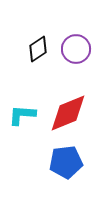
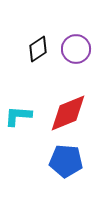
cyan L-shape: moved 4 px left, 1 px down
blue pentagon: moved 1 px up; rotated 12 degrees clockwise
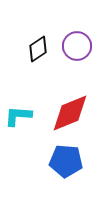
purple circle: moved 1 px right, 3 px up
red diamond: moved 2 px right
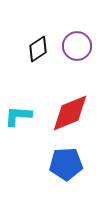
blue pentagon: moved 3 px down; rotated 8 degrees counterclockwise
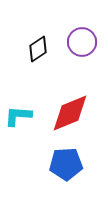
purple circle: moved 5 px right, 4 px up
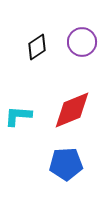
black diamond: moved 1 px left, 2 px up
red diamond: moved 2 px right, 3 px up
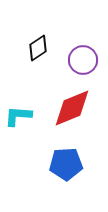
purple circle: moved 1 px right, 18 px down
black diamond: moved 1 px right, 1 px down
red diamond: moved 2 px up
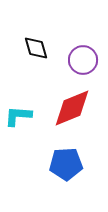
black diamond: moved 2 px left; rotated 72 degrees counterclockwise
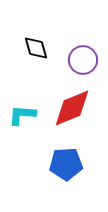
cyan L-shape: moved 4 px right, 1 px up
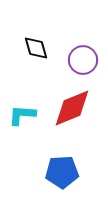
blue pentagon: moved 4 px left, 8 px down
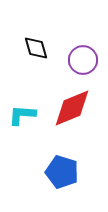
blue pentagon: rotated 20 degrees clockwise
